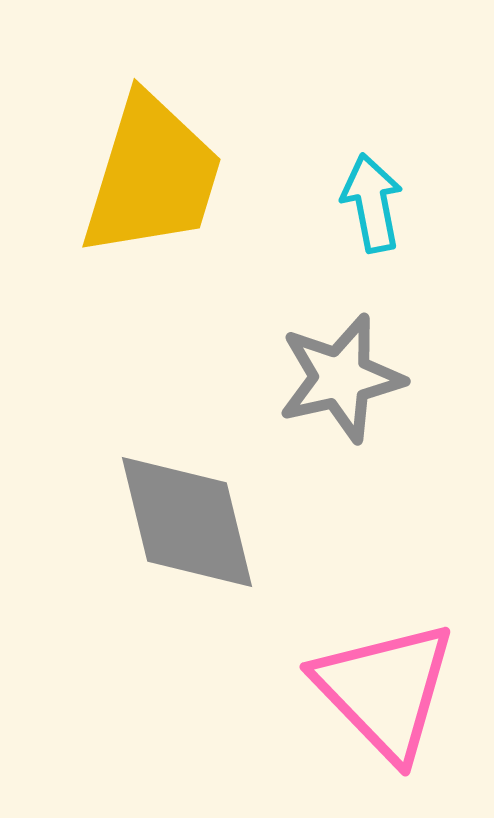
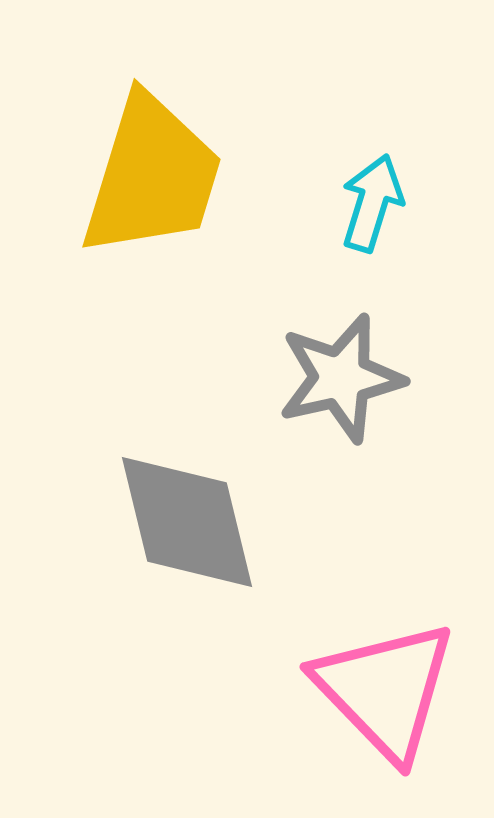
cyan arrow: rotated 28 degrees clockwise
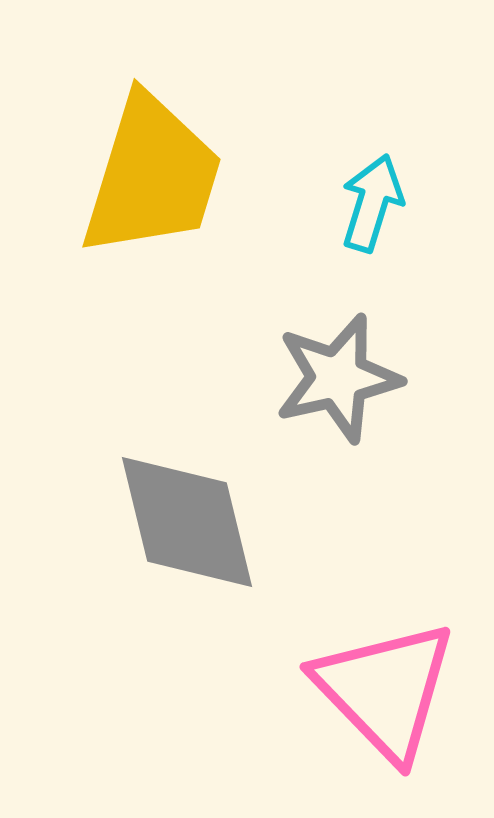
gray star: moved 3 px left
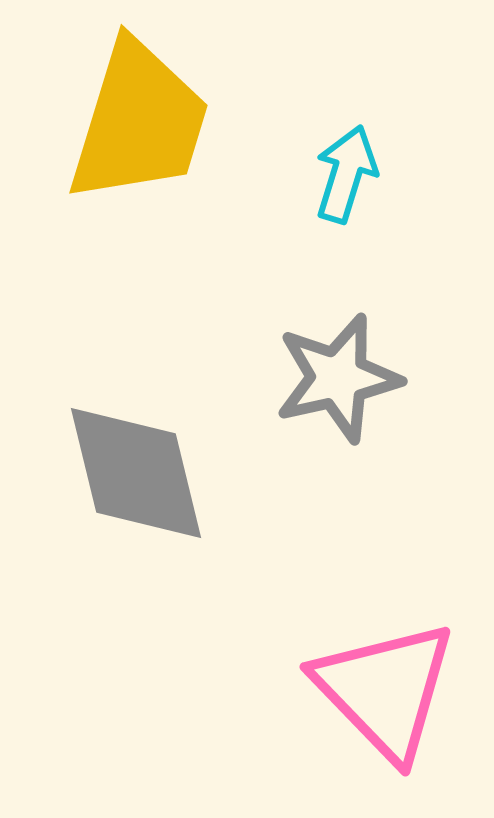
yellow trapezoid: moved 13 px left, 54 px up
cyan arrow: moved 26 px left, 29 px up
gray diamond: moved 51 px left, 49 px up
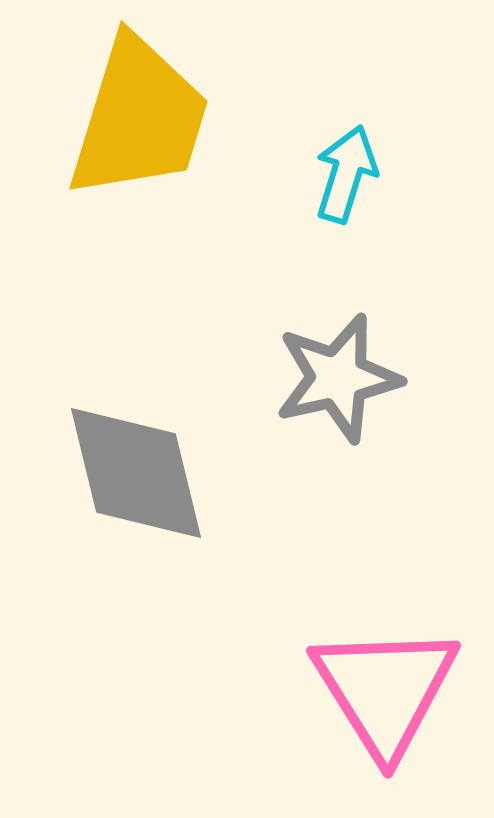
yellow trapezoid: moved 4 px up
pink triangle: rotated 12 degrees clockwise
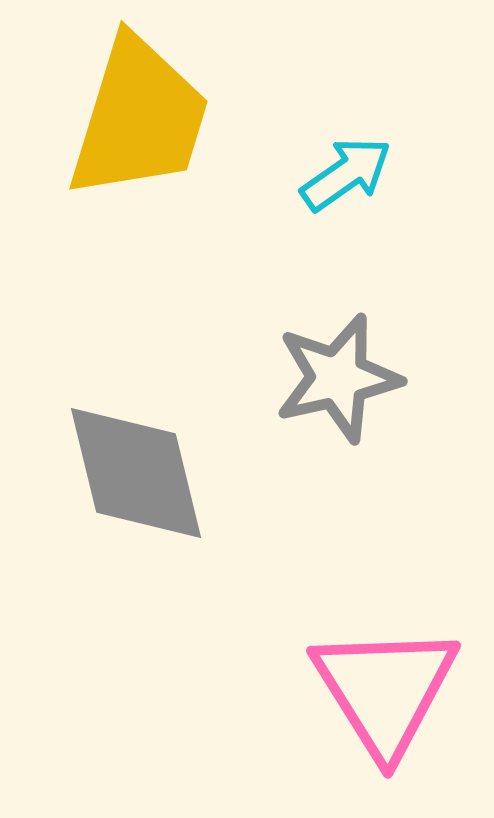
cyan arrow: rotated 38 degrees clockwise
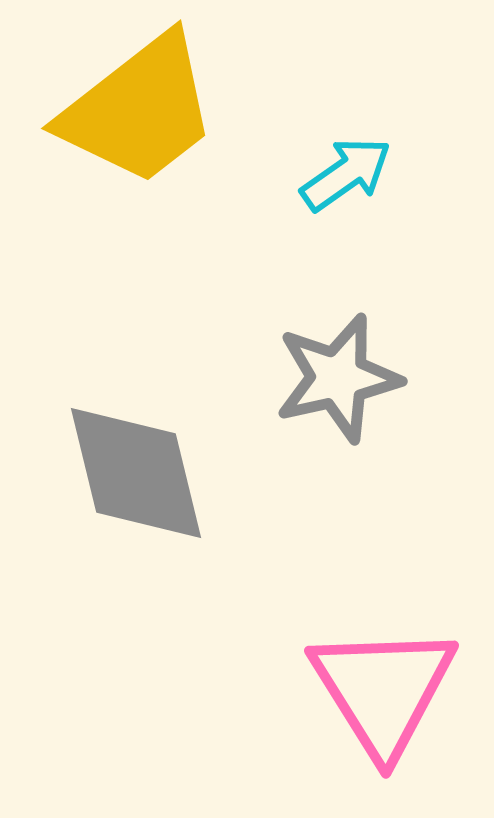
yellow trapezoid: moved 8 px up; rotated 35 degrees clockwise
pink triangle: moved 2 px left
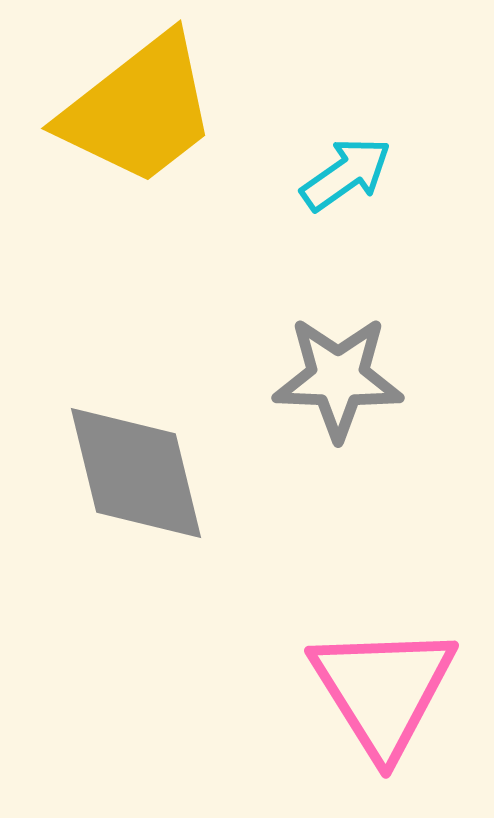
gray star: rotated 15 degrees clockwise
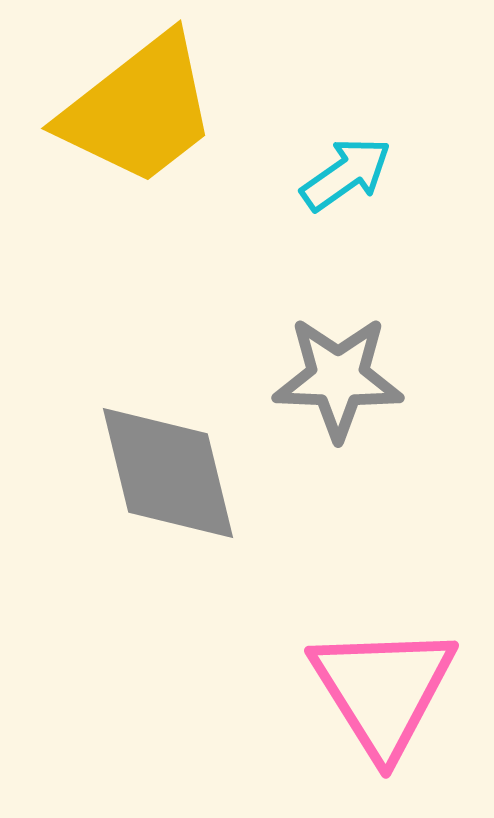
gray diamond: moved 32 px right
